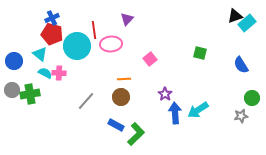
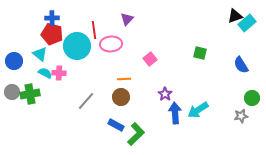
blue cross: rotated 24 degrees clockwise
gray circle: moved 2 px down
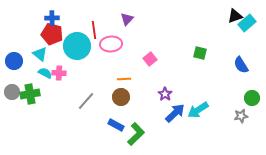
blue arrow: rotated 50 degrees clockwise
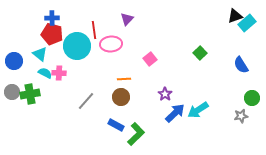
green square: rotated 32 degrees clockwise
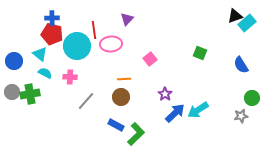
green square: rotated 24 degrees counterclockwise
pink cross: moved 11 px right, 4 px down
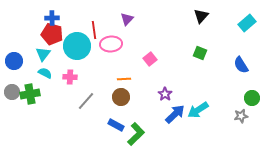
black triangle: moved 34 px left; rotated 28 degrees counterclockwise
cyan triangle: moved 3 px right; rotated 28 degrees clockwise
blue arrow: moved 1 px down
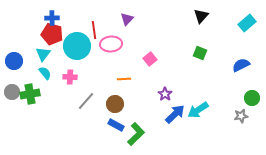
blue semicircle: rotated 96 degrees clockwise
cyan semicircle: rotated 24 degrees clockwise
brown circle: moved 6 px left, 7 px down
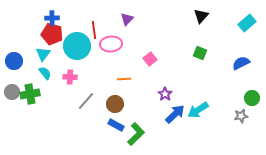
blue semicircle: moved 2 px up
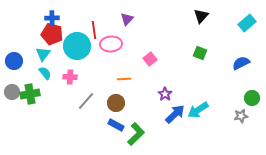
brown circle: moved 1 px right, 1 px up
